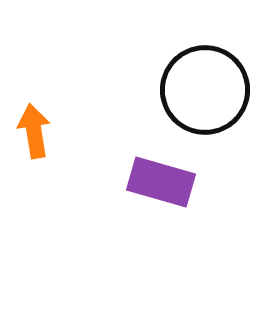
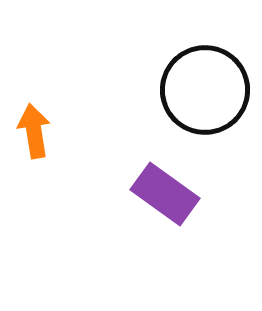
purple rectangle: moved 4 px right, 12 px down; rotated 20 degrees clockwise
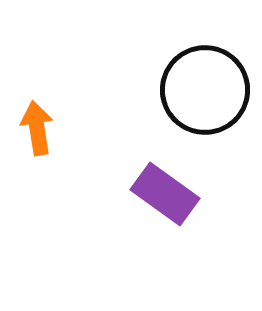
orange arrow: moved 3 px right, 3 px up
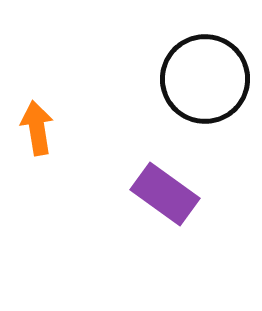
black circle: moved 11 px up
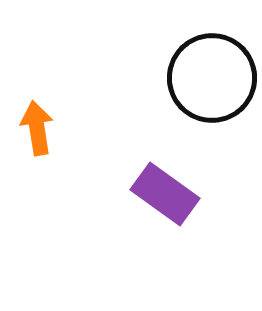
black circle: moved 7 px right, 1 px up
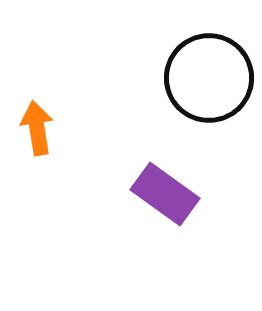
black circle: moved 3 px left
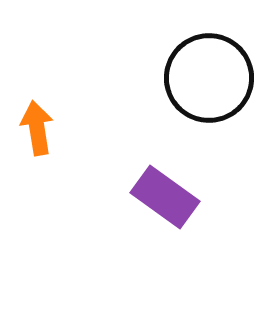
purple rectangle: moved 3 px down
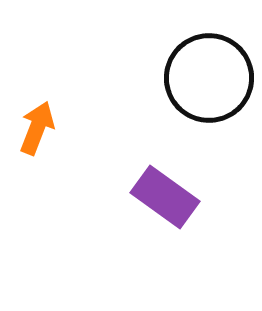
orange arrow: rotated 30 degrees clockwise
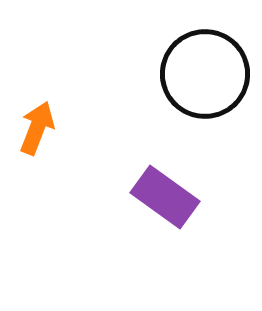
black circle: moved 4 px left, 4 px up
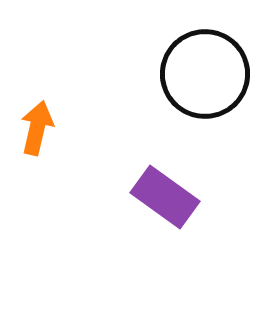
orange arrow: rotated 8 degrees counterclockwise
